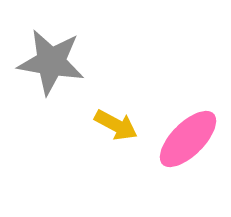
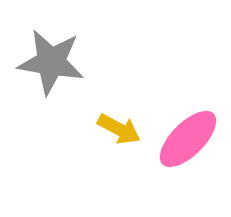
yellow arrow: moved 3 px right, 4 px down
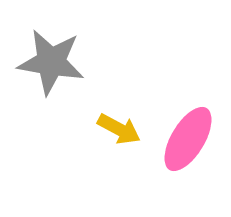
pink ellipse: rotated 14 degrees counterclockwise
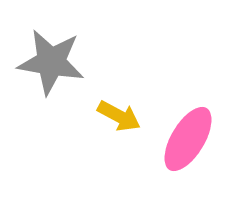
yellow arrow: moved 13 px up
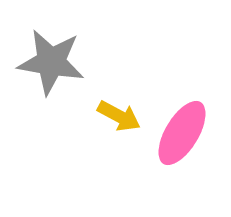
pink ellipse: moved 6 px left, 6 px up
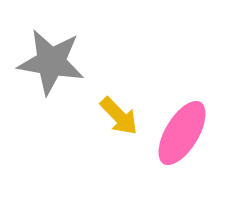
yellow arrow: rotated 18 degrees clockwise
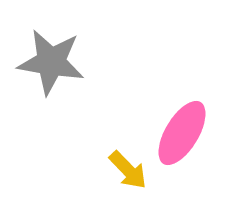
yellow arrow: moved 9 px right, 54 px down
